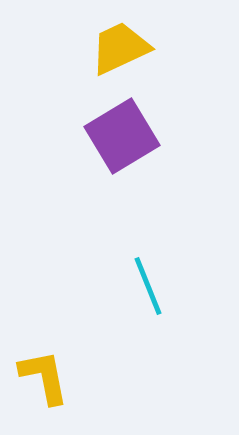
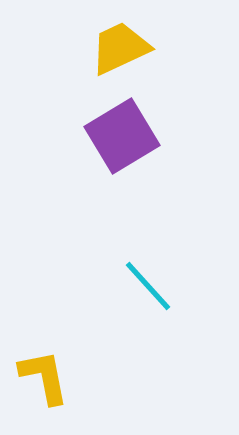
cyan line: rotated 20 degrees counterclockwise
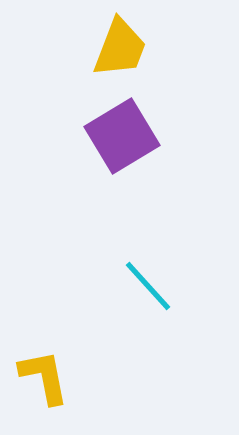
yellow trapezoid: rotated 136 degrees clockwise
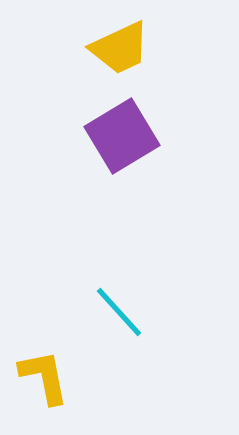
yellow trapezoid: rotated 44 degrees clockwise
cyan line: moved 29 px left, 26 px down
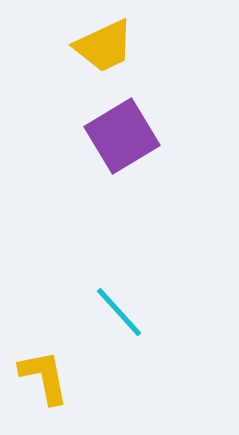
yellow trapezoid: moved 16 px left, 2 px up
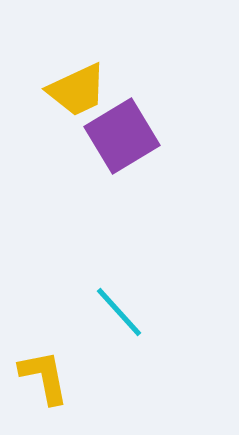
yellow trapezoid: moved 27 px left, 44 px down
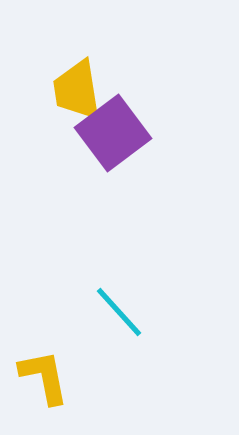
yellow trapezoid: rotated 106 degrees clockwise
purple square: moved 9 px left, 3 px up; rotated 6 degrees counterclockwise
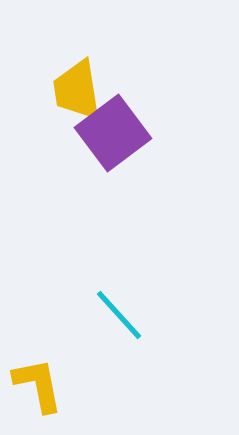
cyan line: moved 3 px down
yellow L-shape: moved 6 px left, 8 px down
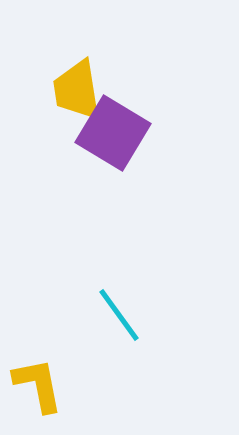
purple square: rotated 22 degrees counterclockwise
cyan line: rotated 6 degrees clockwise
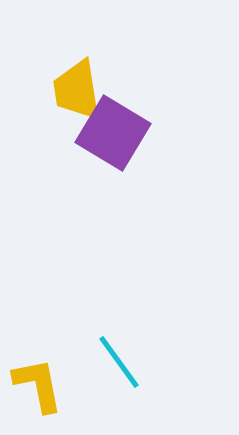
cyan line: moved 47 px down
